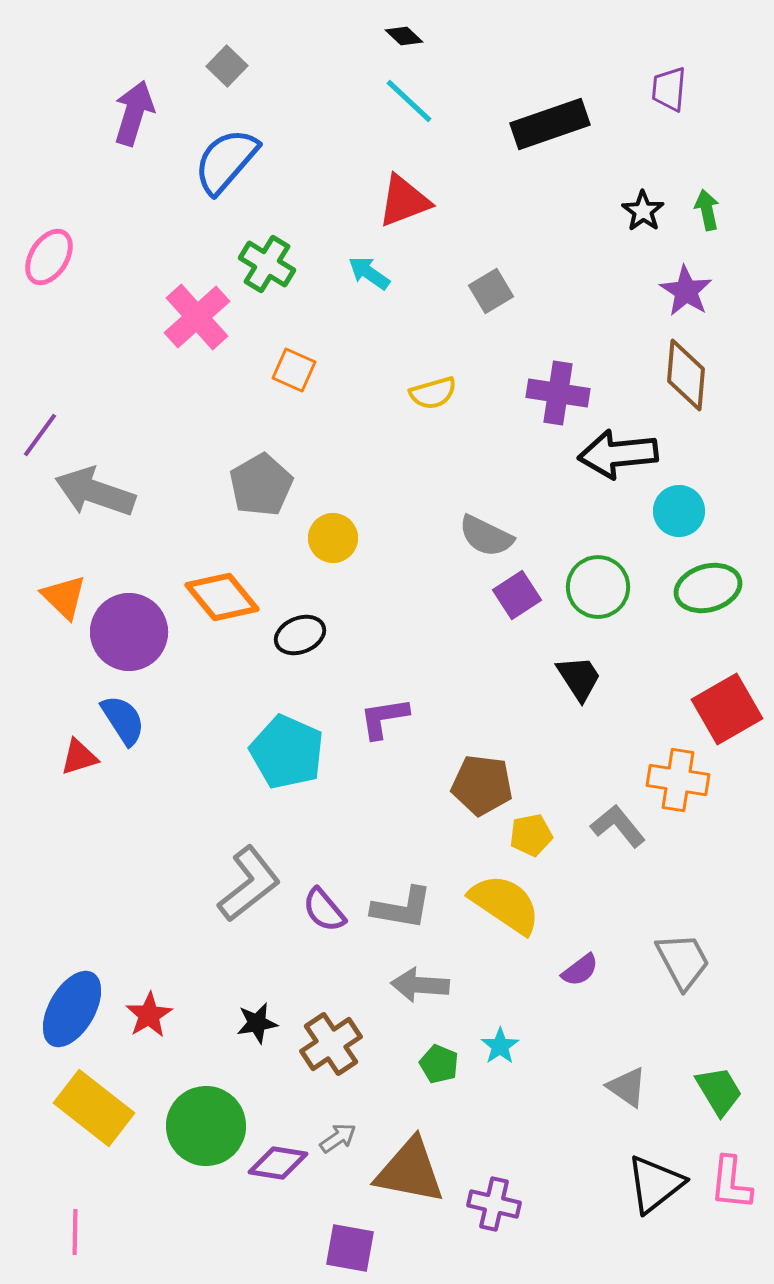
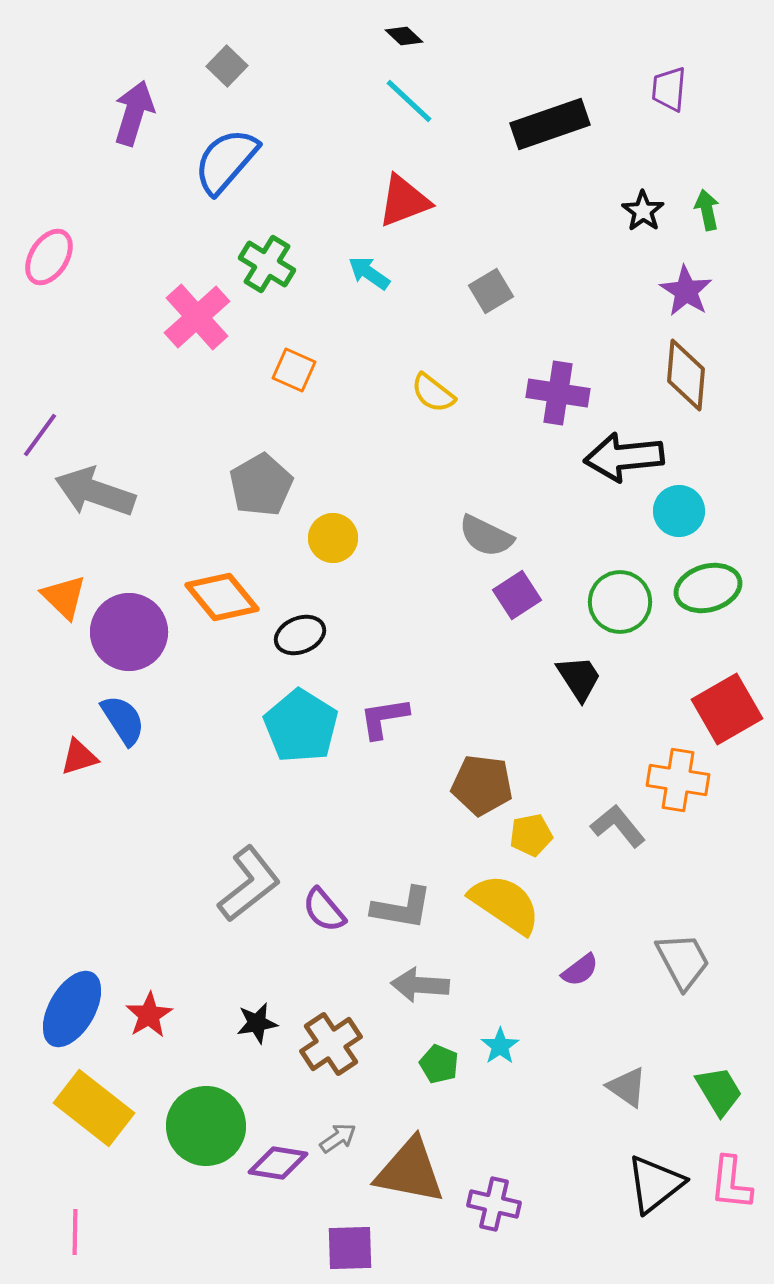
yellow semicircle at (433, 393): rotated 54 degrees clockwise
black arrow at (618, 454): moved 6 px right, 3 px down
green circle at (598, 587): moved 22 px right, 15 px down
cyan pentagon at (287, 752): moved 14 px right, 26 px up; rotated 8 degrees clockwise
purple square at (350, 1248): rotated 12 degrees counterclockwise
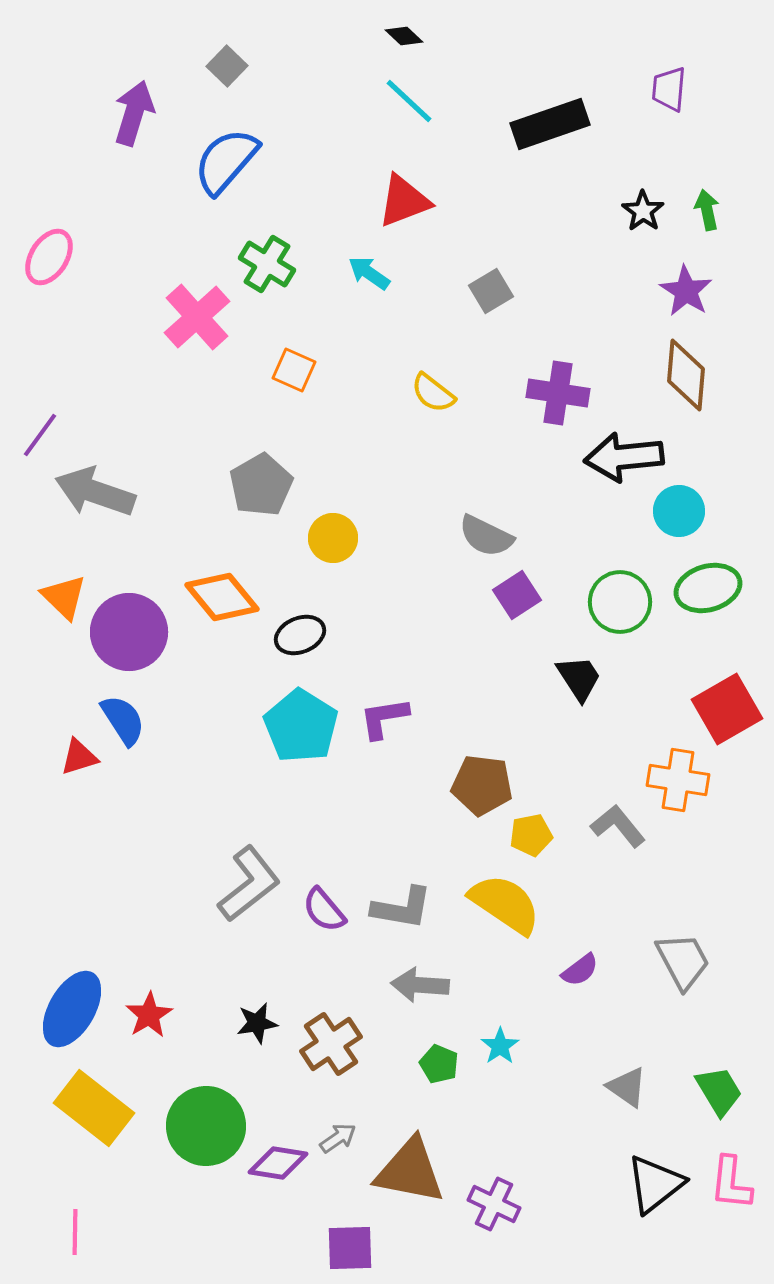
purple cross at (494, 1204): rotated 12 degrees clockwise
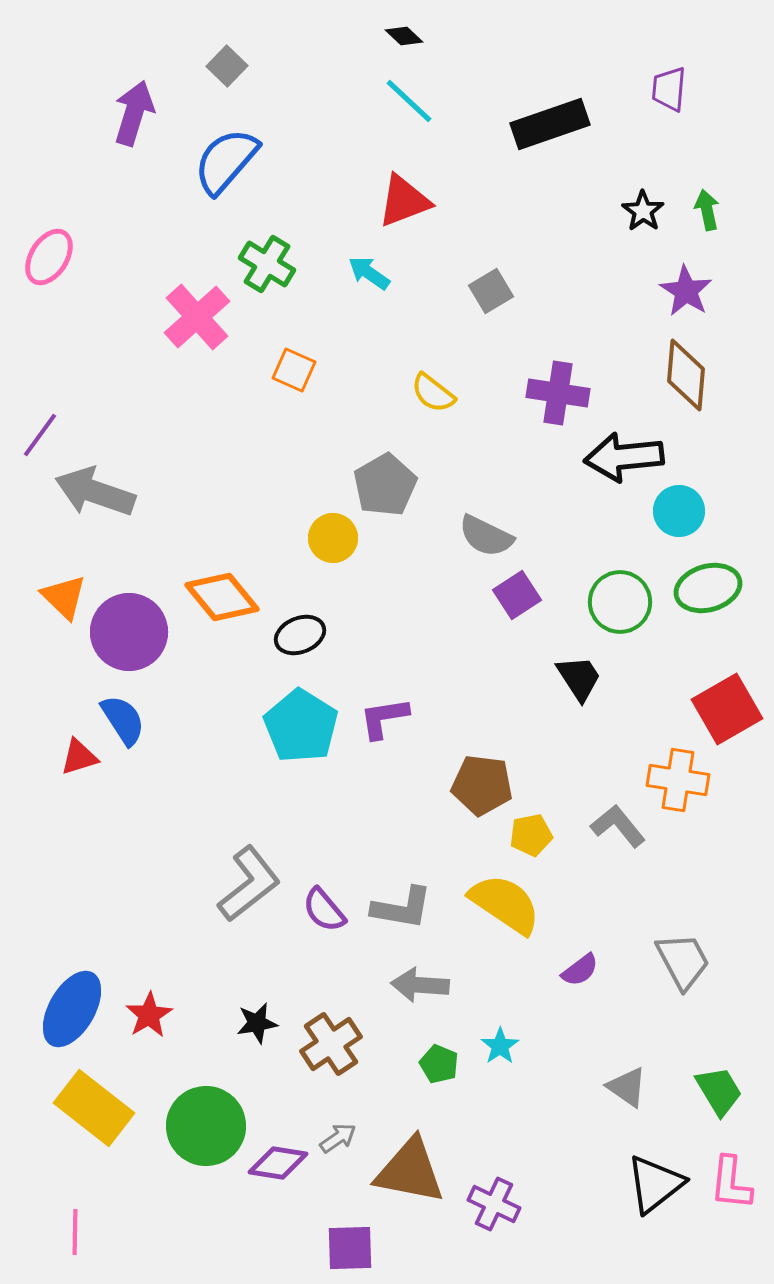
gray pentagon at (261, 485): moved 124 px right
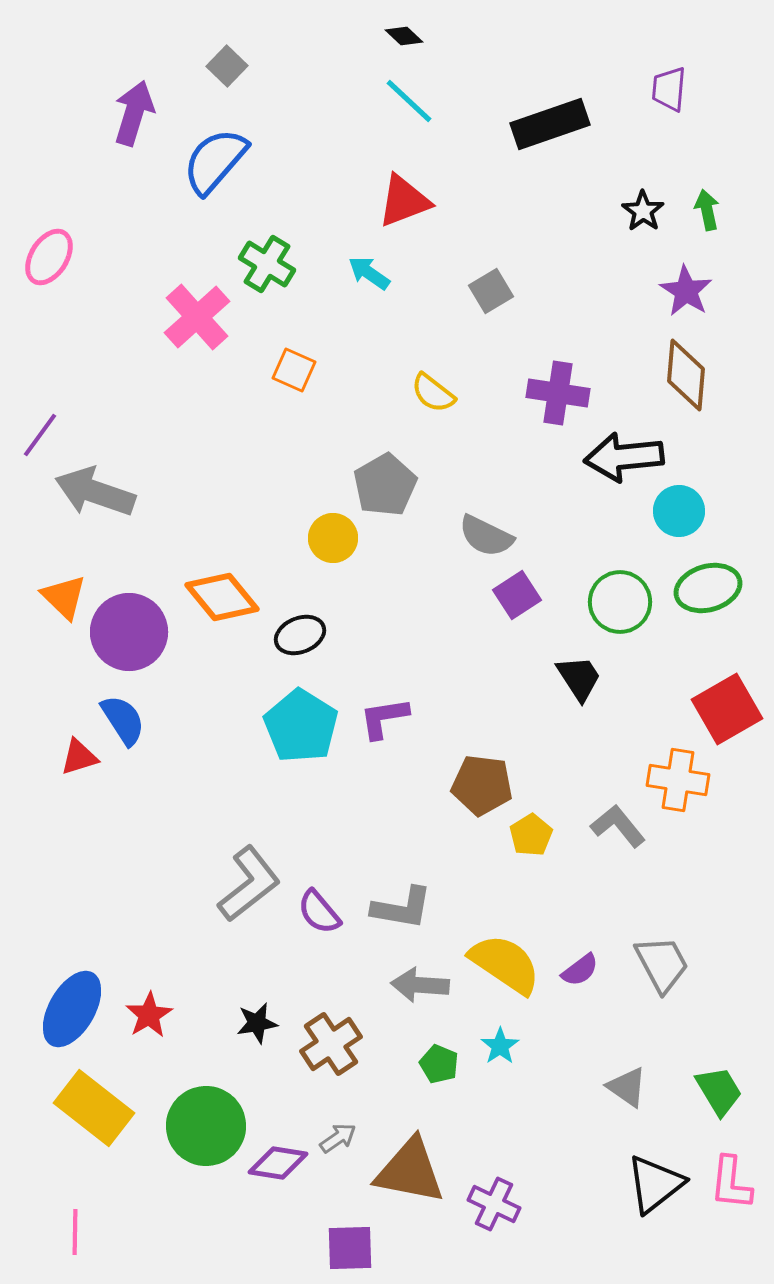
blue semicircle at (226, 161): moved 11 px left
yellow pentagon at (531, 835): rotated 21 degrees counterclockwise
yellow semicircle at (505, 904): moved 60 px down
purple semicircle at (324, 910): moved 5 px left, 2 px down
gray trapezoid at (683, 961): moved 21 px left, 3 px down
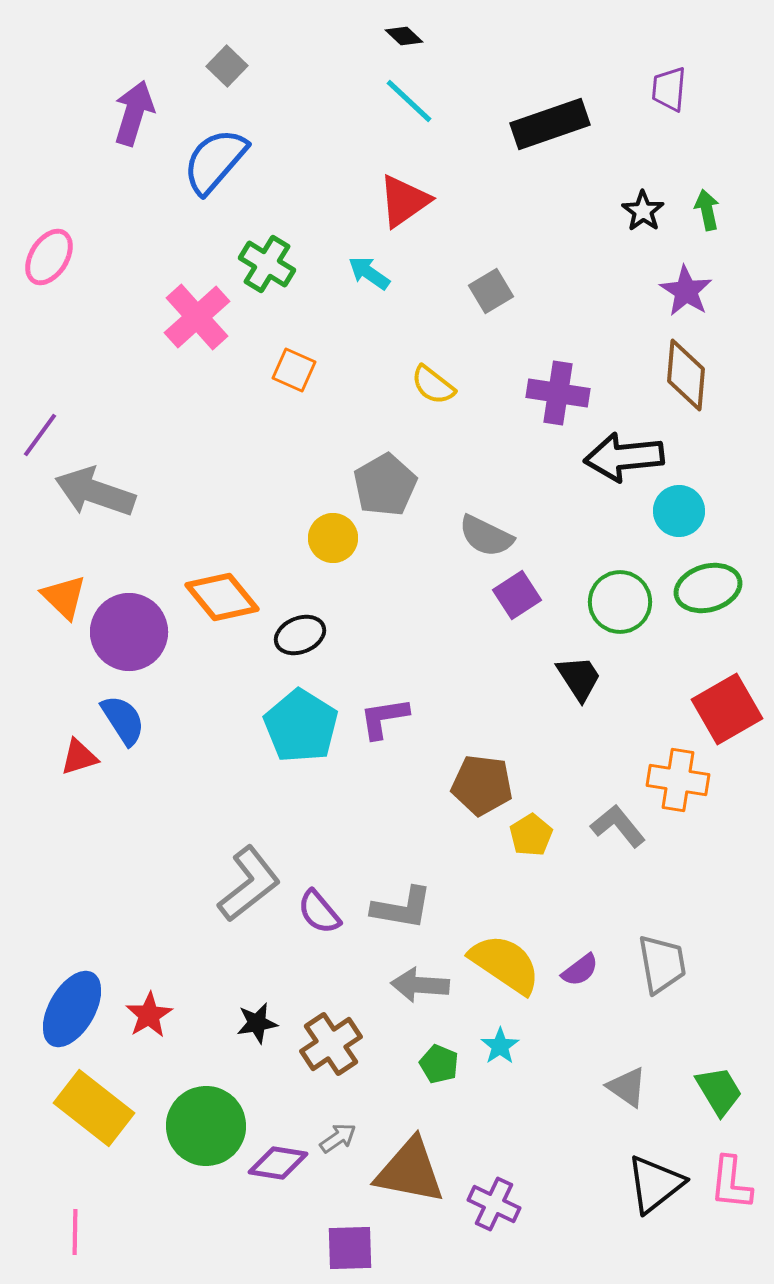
red triangle at (404, 201): rotated 14 degrees counterclockwise
yellow semicircle at (433, 393): moved 8 px up
gray trapezoid at (662, 964): rotated 18 degrees clockwise
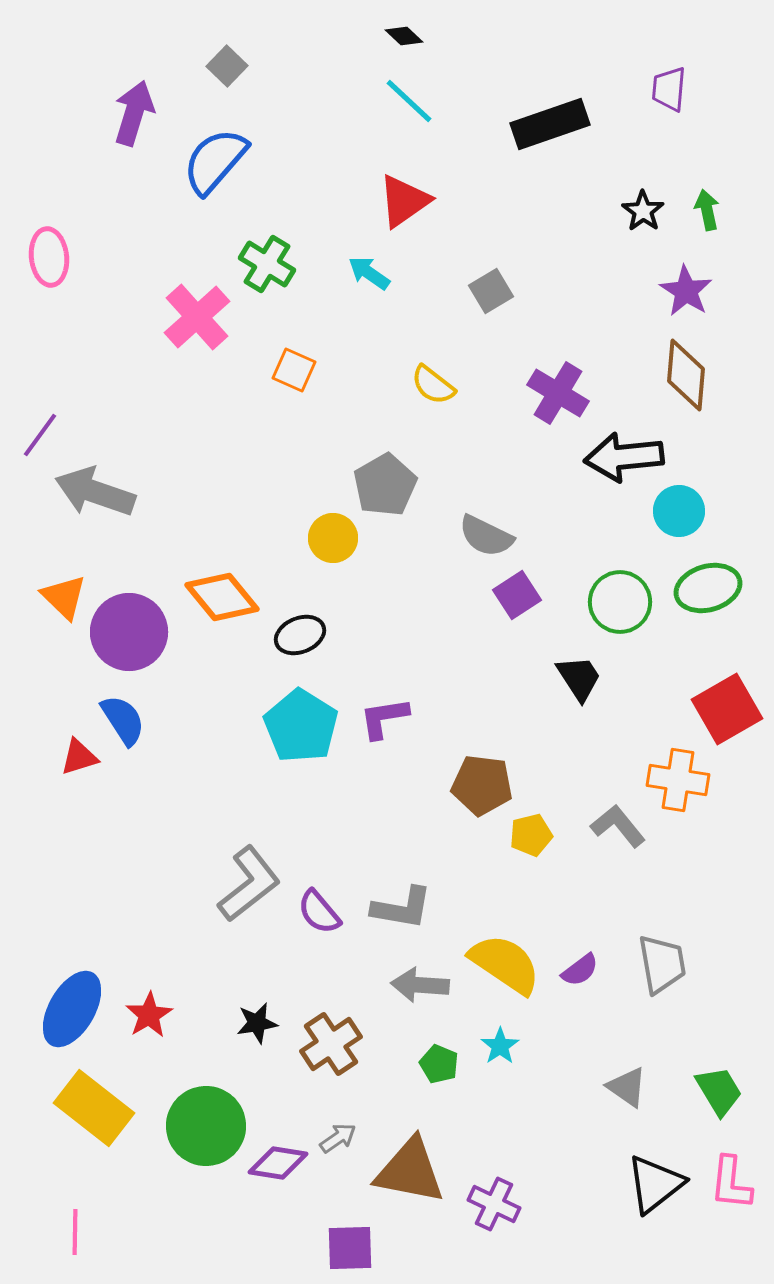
pink ellipse at (49, 257): rotated 38 degrees counterclockwise
purple cross at (558, 393): rotated 22 degrees clockwise
yellow pentagon at (531, 835): rotated 18 degrees clockwise
